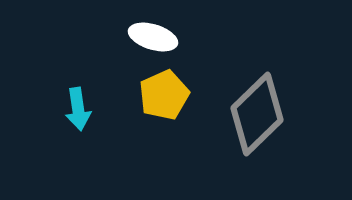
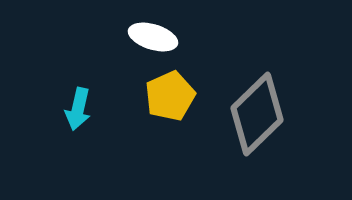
yellow pentagon: moved 6 px right, 1 px down
cyan arrow: rotated 21 degrees clockwise
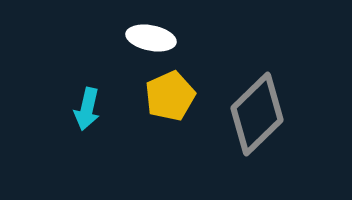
white ellipse: moved 2 px left, 1 px down; rotated 6 degrees counterclockwise
cyan arrow: moved 9 px right
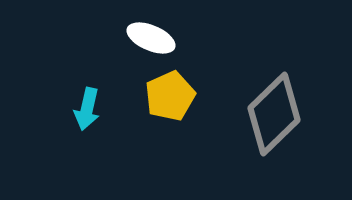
white ellipse: rotated 12 degrees clockwise
gray diamond: moved 17 px right
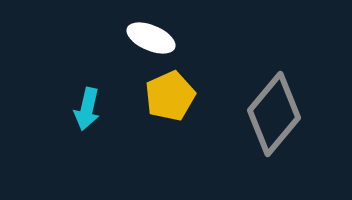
gray diamond: rotated 6 degrees counterclockwise
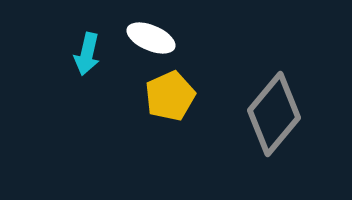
cyan arrow: moved 55 px up
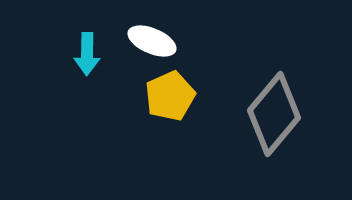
white ellipse: moved 1 px right, 3 px down
cyan arrow: rotated 12 degrees counterclockwise
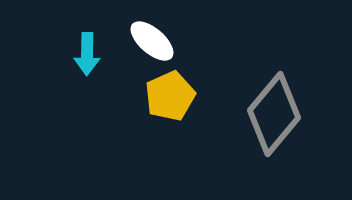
white ellipse: rotated 18 degrees clockwise
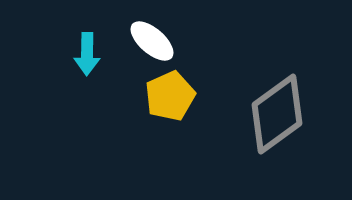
gray diamond: moved 3 px right; rotated 14 degrees clockwise
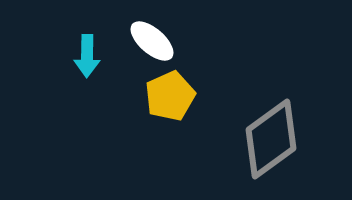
cyan arrow: moved 2 px down
gray diamond: moved 6 px left, 25 px down
